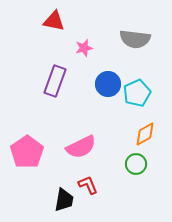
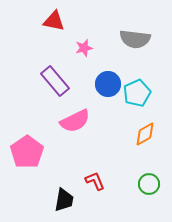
purple rectangle: rotated 60 degrees counterclockwise
pink semicircle: moved 6 px left, 26 px up
green circle: moved 13 px right, 20 px down
red L-shape: moved 7 px right, 4 px up
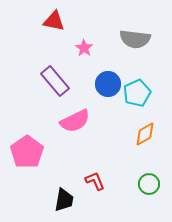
pink star: rotated 24 degrees counterclockwise
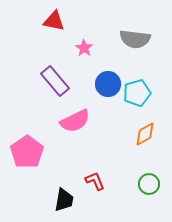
cyan pentagon: rotated 8 degrees clockwise
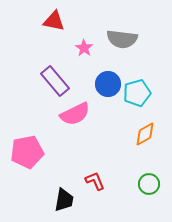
gray semicircle: moved 13 px left
pink semicircle: moved 7 px up
pink pentagon: rotated 24 degrees clockwise
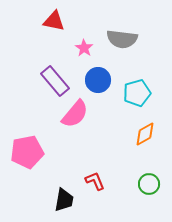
blue circle: moved 10 px left, 4 px up
pink semicircle: rotated 24 degrees counterclockwise
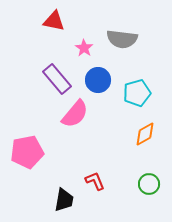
purple rectangle: moved 2 px right, 2 px up
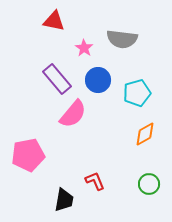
pink semicircle: moved 2 px left
pink pentagon: moved 1 px right, 3 px down
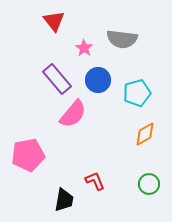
red triangle: rotated 40 degrees clockwise
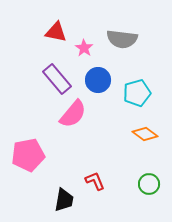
red triangle: moved 2 px right, 11 px down; rotated 40 degrees counterclockwise
orange diamond: rotated 65 degrees clockwise
